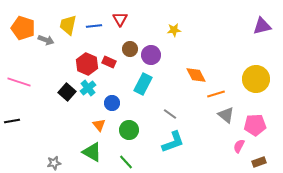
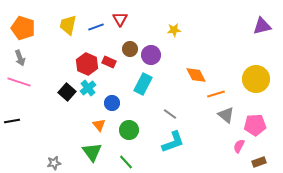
blue line: moved 2 px right, 1 px down; rotated 14 degrees counterclockwise
gray arrow: moved 26 px left, 18 px down; rotated 49 degrees clockwise
green triangle: rotated 25 degrees clockwise
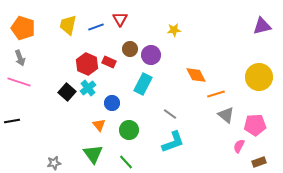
yellow circle: moved 3 px right, 2 px up
green triangle: moved 1 px right, 2 px down
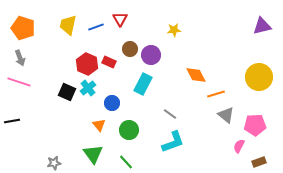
black square: rotated 18 degrees counterclockwise
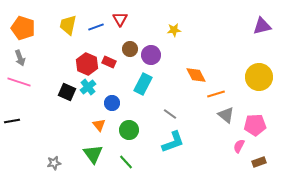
cyan cross: moved 1 px up
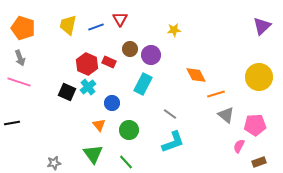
purple triangle: rotated 30 degrees counterclockwise
black line: moved 2 px down
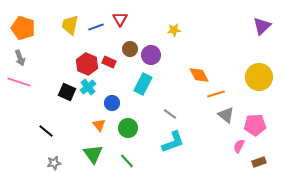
yellow trapezoid: moved 2 px right
orange diamond: moved 3 px right
black line: moved 34 px right, 8 px down; rotated 49 degrees clockwise
green circle: moved 1 px left, 2 px up
green line: moved 1 px right, 1 px up
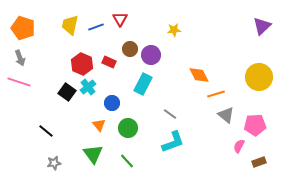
red hexagon: moved 5 px left
black square: rotated 12 degrees clockwise
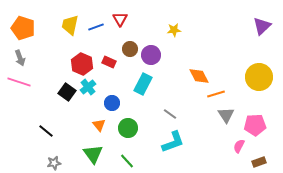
orange diamond: moved 1 px down
gray triangle: rotated 18 degrees clockwise
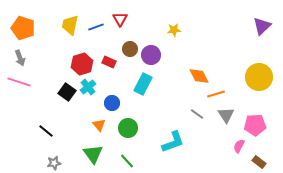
red hexagon: rotated 20 degrees clockwise
gray line: moved 27 px right
brown rectangle: rotated 56 degrees clockwise
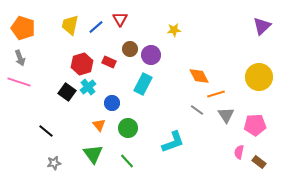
blue line: rotated 21 degrees counterclockwise
gray line: moved 4 px up
pink semicircle: moved 6 px down; rotated 16 degrees counterclockwise
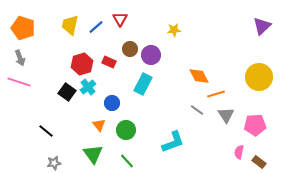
green circle: moved 2 px left, 2 px down
